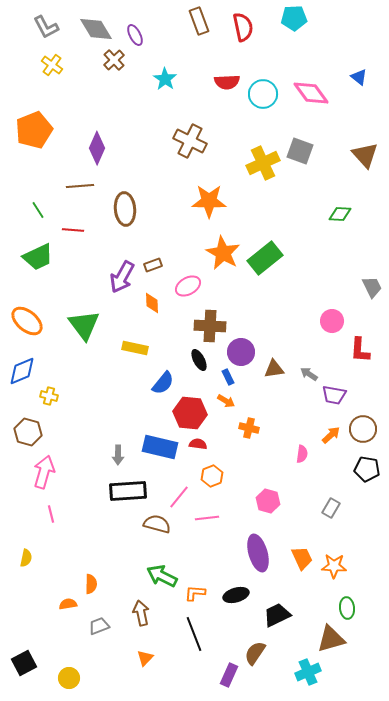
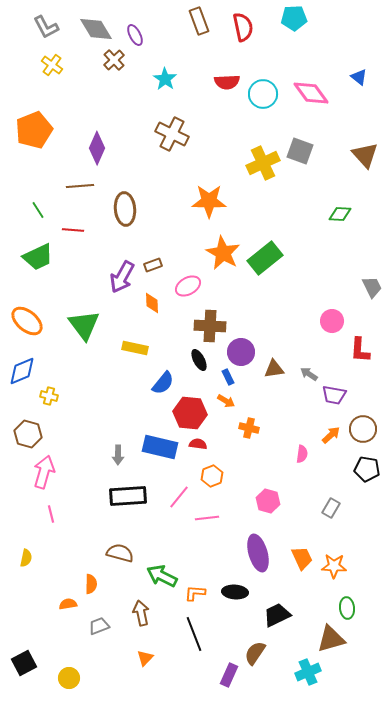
brown cross at (190, 141): moved 18 px left, 7 px up
brown hexagon at (28, 432): moved 2 px down
black rectangle at (128, 491): moved 5 px down
brown semicircle at (157, 524): moved 37 px left, 29 px down
black ellipse at (236, 595): moved 1 px left, 3 px up; rotated 20 degrees clockwise
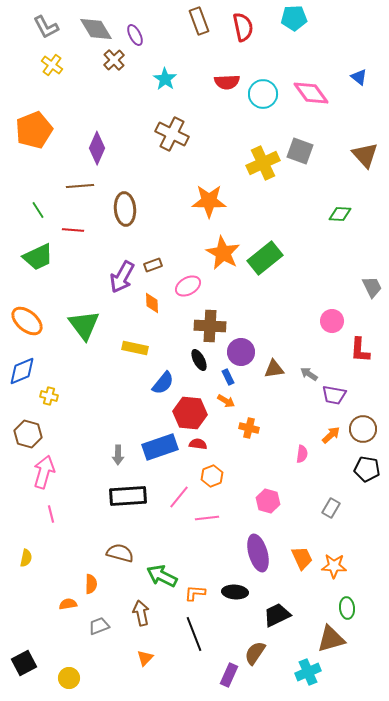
blue rectangle at (160, 447): rotated 32 degrees counterclockwise
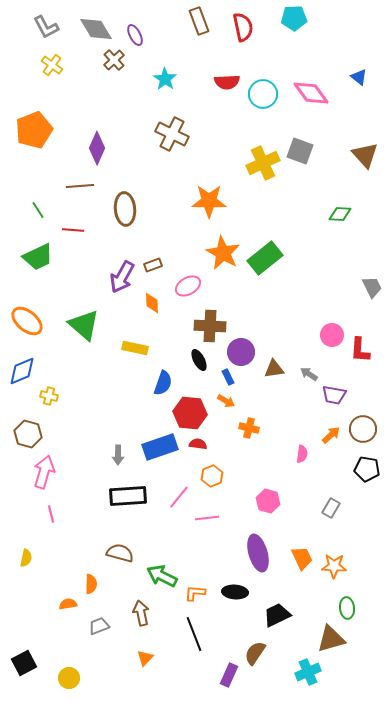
pink circle at (332, 321): moved 14 px down
green triangle at (84, 325): rotated 12 degrees counterclockwise
blue semicircle at (163, 383): rotated 20 degrees counterclockwise
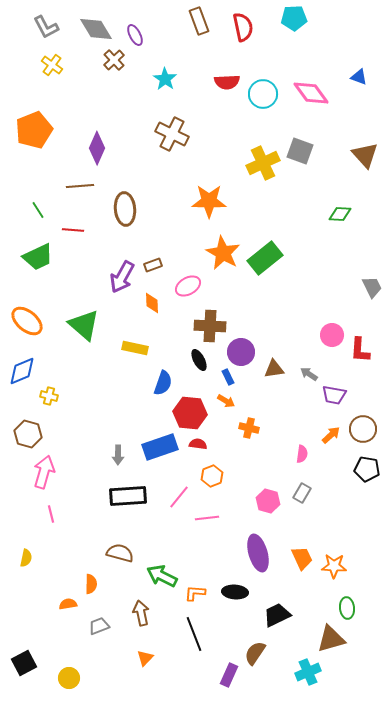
blue triangle at (359, 77): rotated 18 degrees counterclockwise
gray rectangle at (331, 508): moved 29 px left, 15 px up
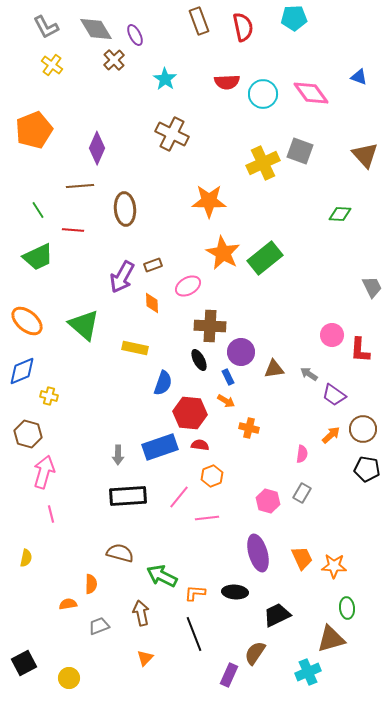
purple trapezoid at (334, 395): rotated 25 degrees clockwise
red semicircle at (198, 444): moved 2 px right, 1 px down
